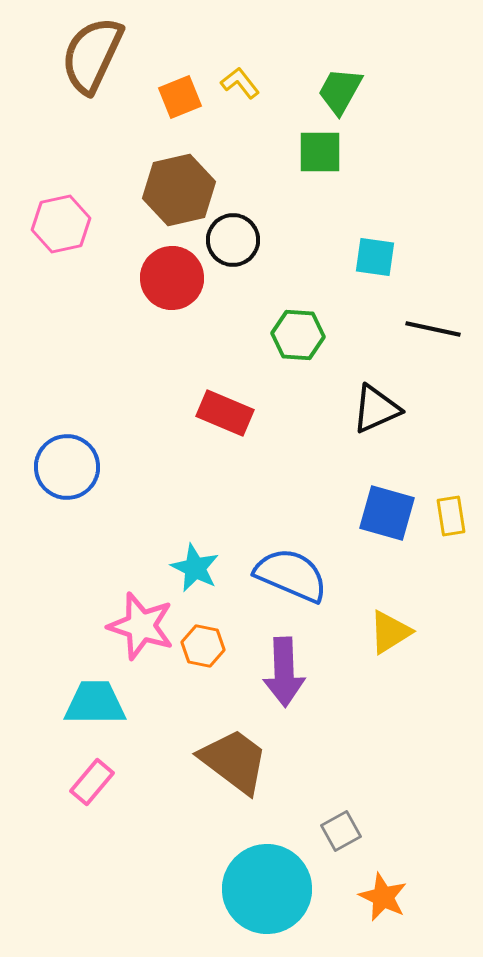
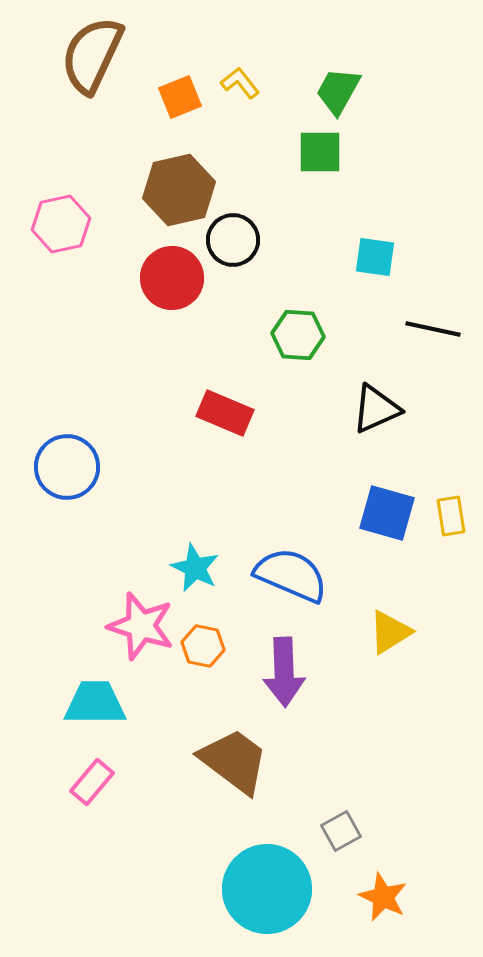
green trapezoid: moved 2 px left
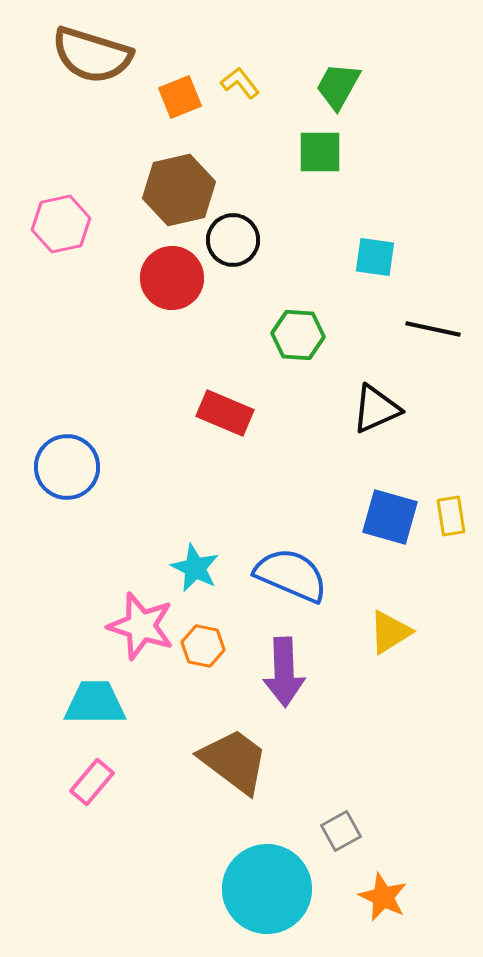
brown semicircle: rotated 98 degrees counterclockwise
green trapezoid: moved 5 px up
blue square: moved 3 px right, 4 px down
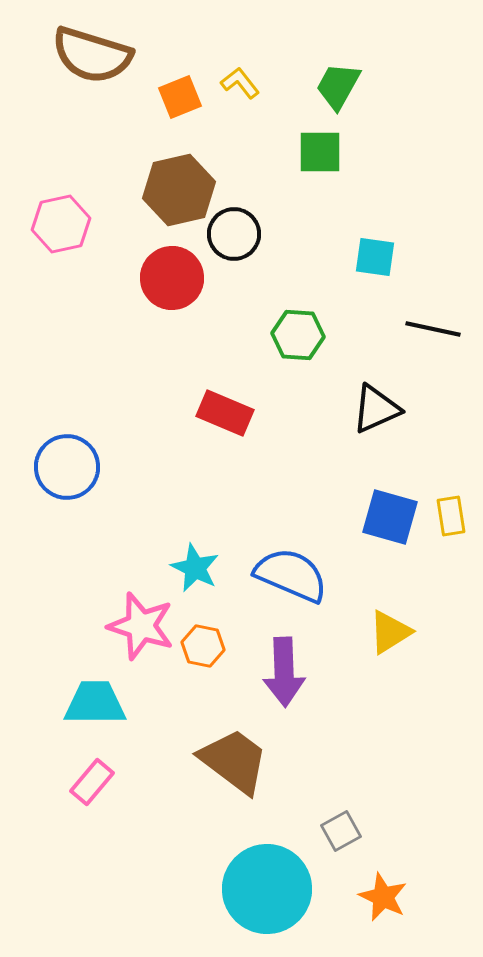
black circle: moved 1 px right, 6 px up
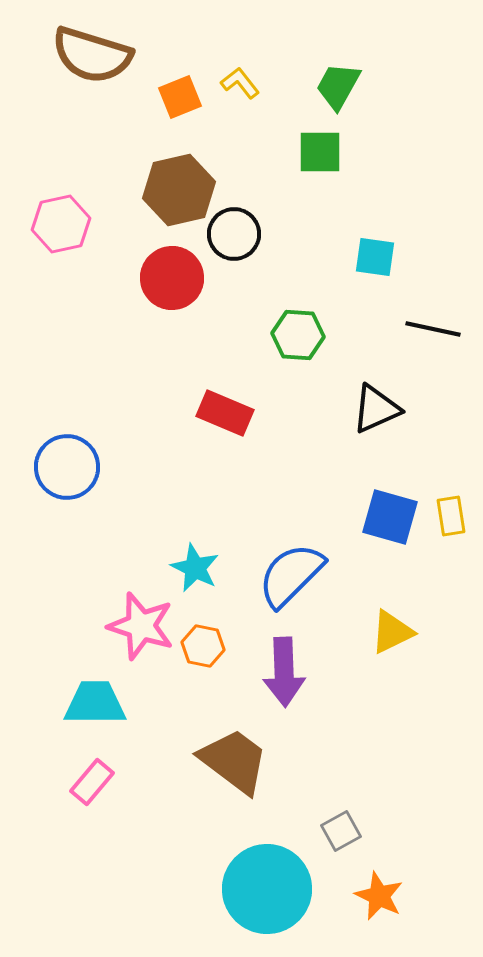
blue semicircle: rotated 68 degrees counterclockwise
yellow triangle: moved 2 px right; rotated 6 degrees clockwise
orange star: moved 4 px left, 1 px up
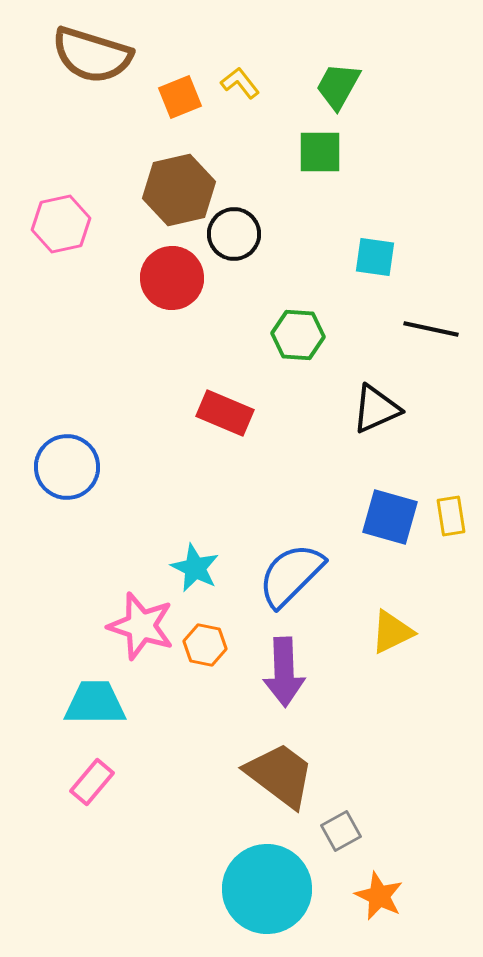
black line: moved 2 px left
orange hexagon: moved 2 px right, 1 px up
brown trapezoid: moved 46 px right, 14 px down
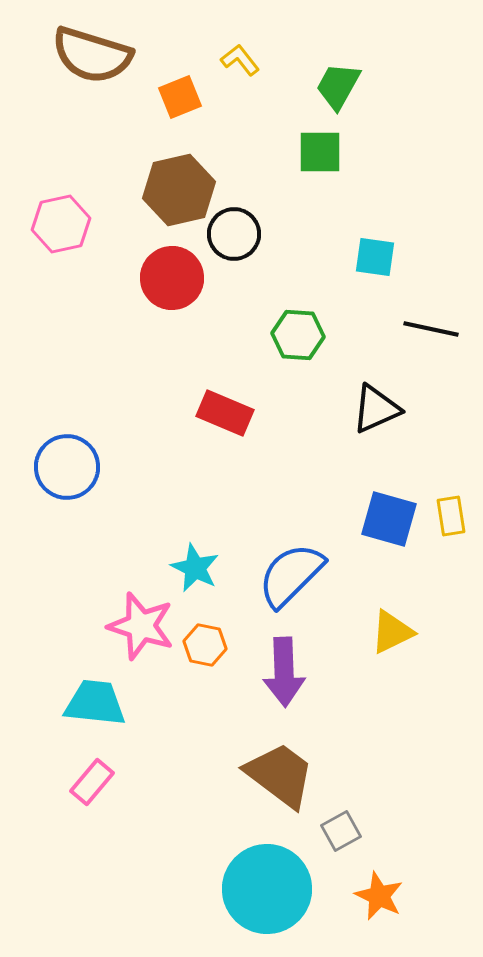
yellow L-shape: moved 23 px up
blue square: moved 1 px left, 2 px down
cyan trapezoid: rotated 6 degrees clockwise
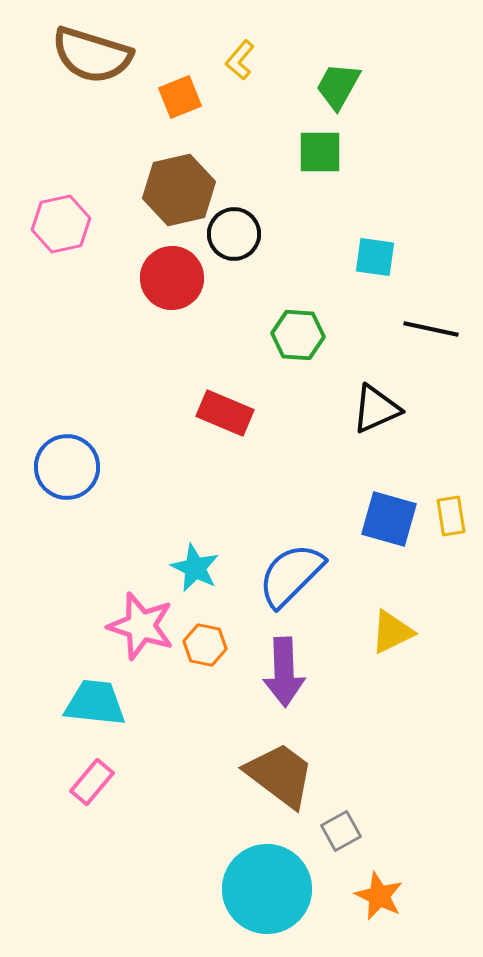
yellow L-shape: rotated 102 degrees counterclockwise
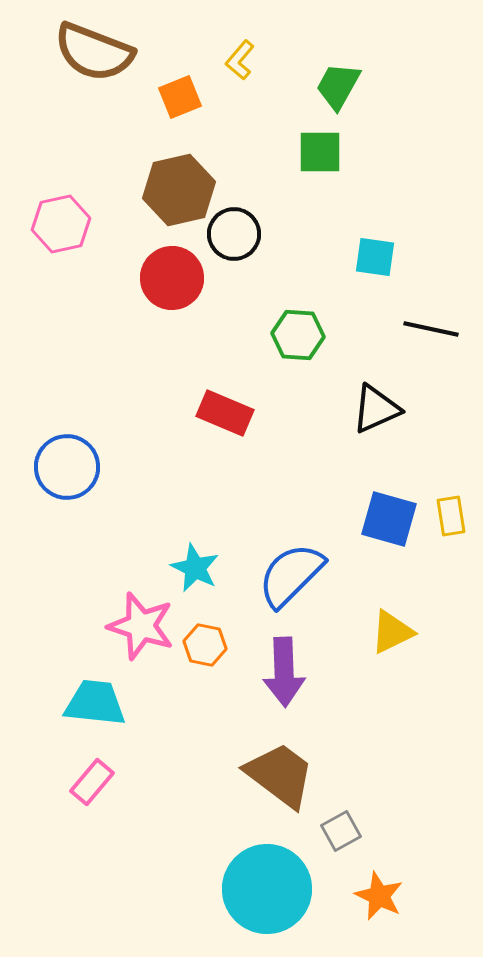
brown semicircle: moved 2 px right, 3 px up; rotated 4 degrees clockwise
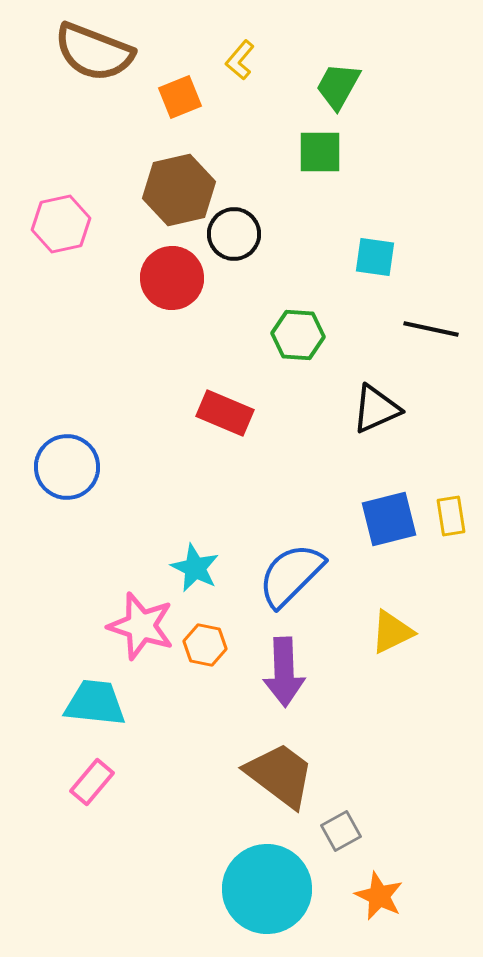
blue square: rotated 30 degrees counterclockwise
